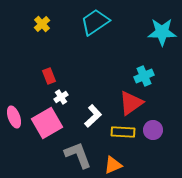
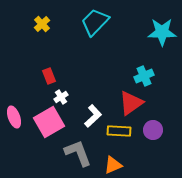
cyan trapezoid: rotated 12 degrees counterclockwise
pink square: moved 2 px right, 1 px up
yellow rectangle: moved 4 px left, 1 px up
gray L-shape: moved 2 px up
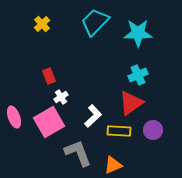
cyan star: moved 24 px left, 1 px down
cyan cross: moved 6 px left, 1 px up
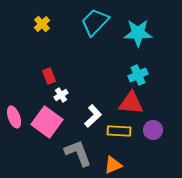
white cross: moved 2 px up
red triangle: rotated 40 degrees clockwise
pink square: moved 2 px left; rotated 24 degrees counterclockwise
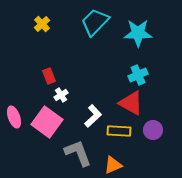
red triangle: rotated 24 degrees clockwise
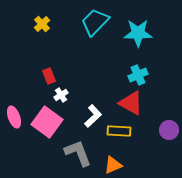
purple circle: moved 16 px right
